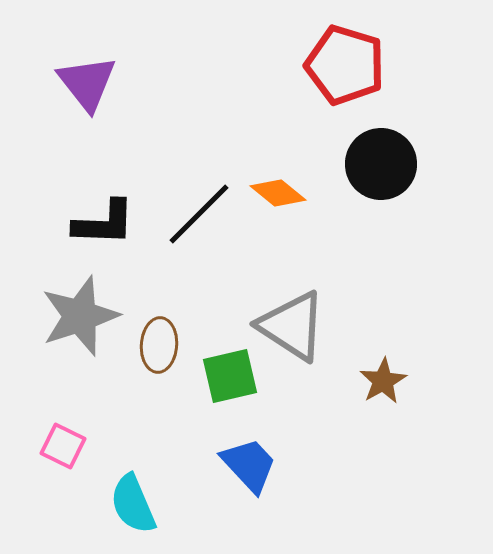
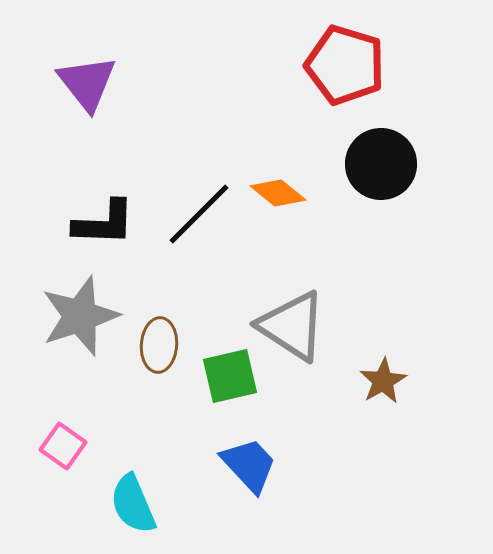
pink square: rotated 9 degrees clockwise
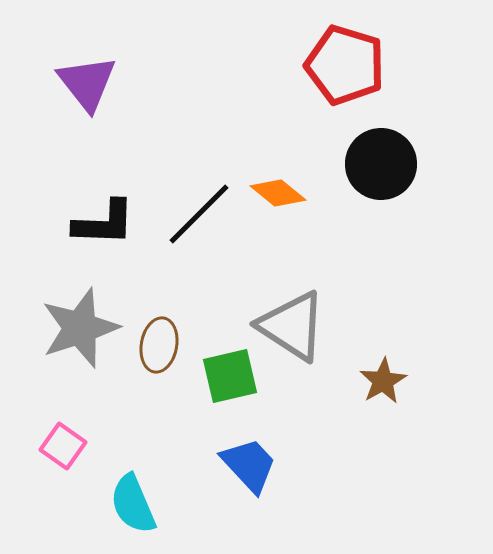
gray star: moved 12 px down
brown ellipse: rotated 6 degrees clockwise
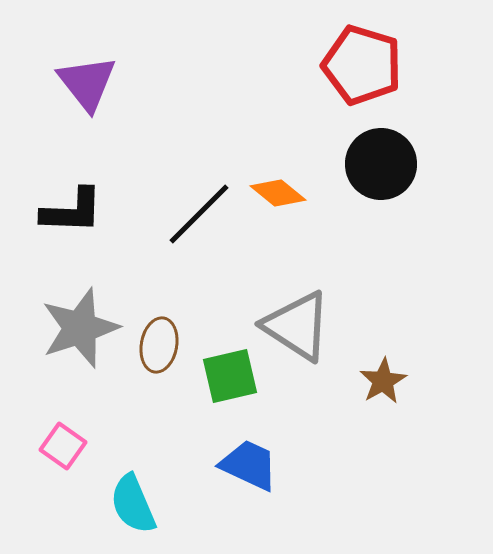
red pentagon: moved 17 px right
black L-shape: moved 32 px left, 12 px up
gray triangle: moved 5 px right
blue trapezoid: rotated 22 degrees counterclockwise
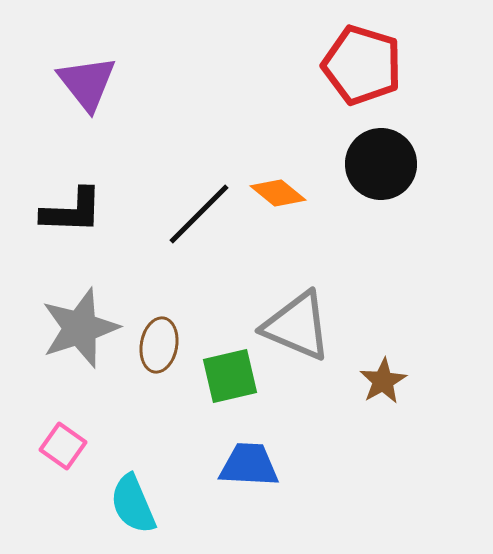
gray triangle: rotated 10 degrees counterclockwise
blue trapezoid: rotated 22 degrees counterclockwise
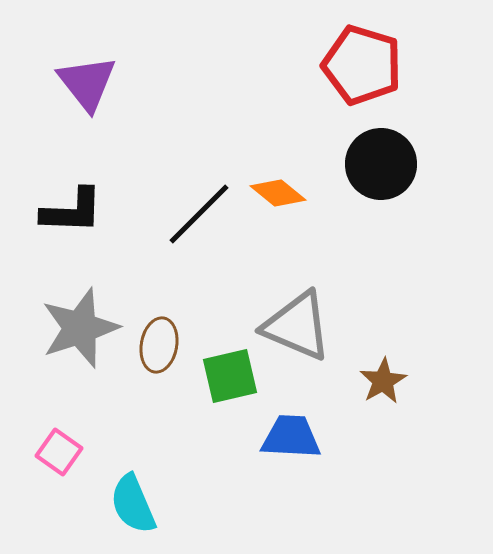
pink square: moved 4 px left, 6 px down
blue trapezoid: moved 42 px right, 28 px up
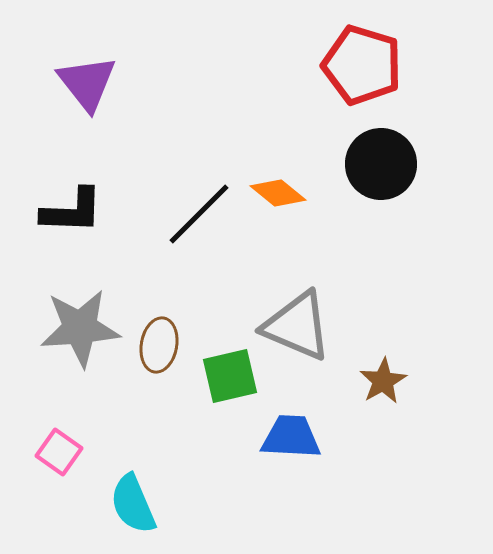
gray star: rotated 14 degrees clockwise
